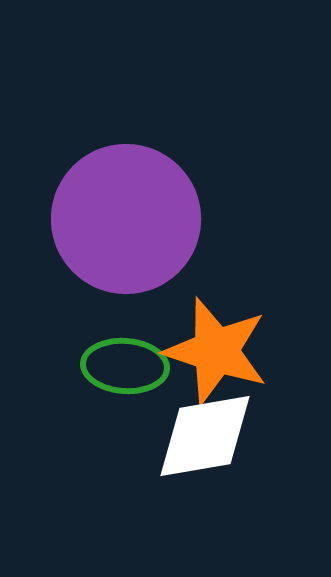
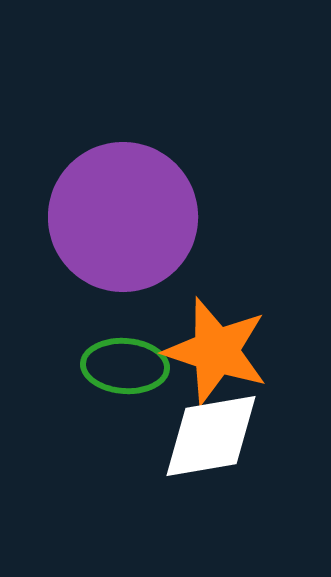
purple circle: moved 3 px left, 2 px up
white diamond: moved 6 px right
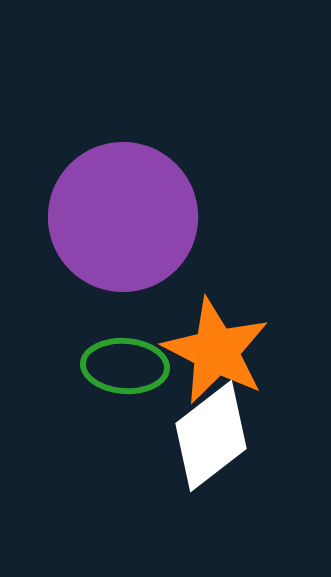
orange star: rotated 9 degrees clockwise
white diamond: rotated 28 degrees counterclockwise
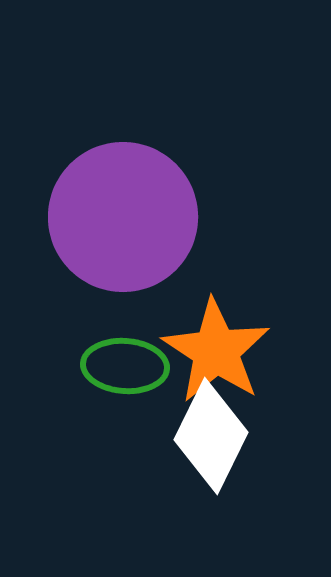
orange star: rotated 6 degrees clockwise
white diamond: rotated 26 degrees counterclockwise
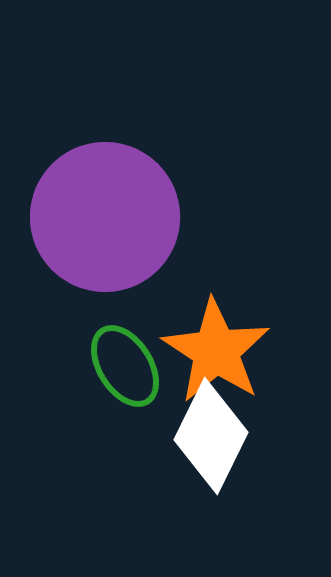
purple circle: moved 18 px left
green ellipse: rotated 54 degrees clockwise
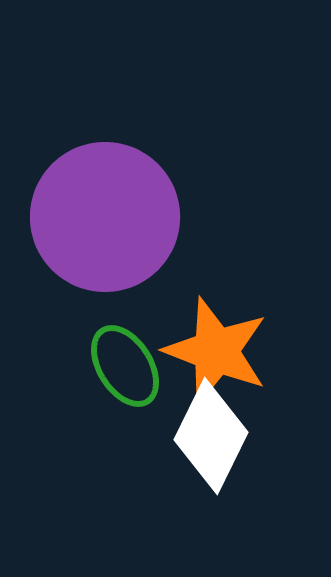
orange star: rotated 12 degrees counterclockwise
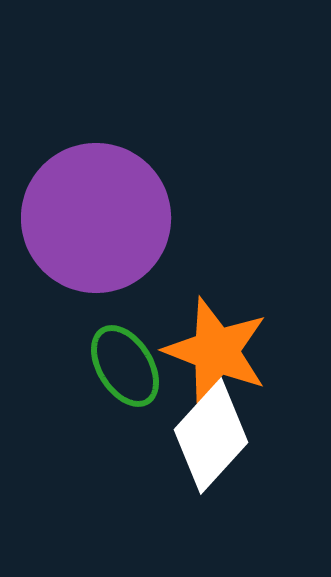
purple circle: moved 9 px left, 1 px down
white diamond: rotated 16 degrees clockwise
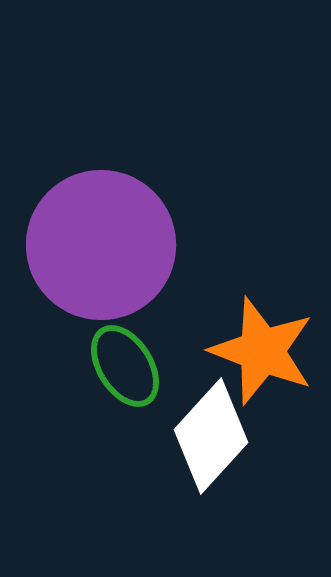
purple circle: moved 5 px right, 27 px down
orange star: moved 46 px right
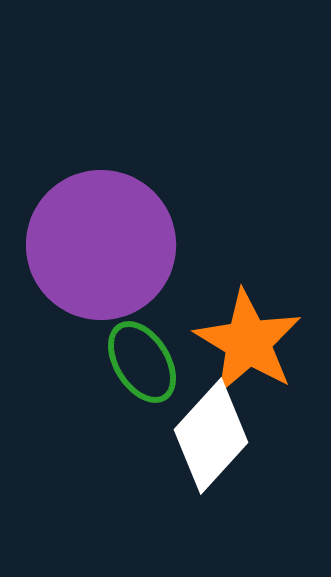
orange star: moved 14 px left, 9 px up; rotated 10 degrees clockwise
green ellipse: moved 17 px right, 4 px up
